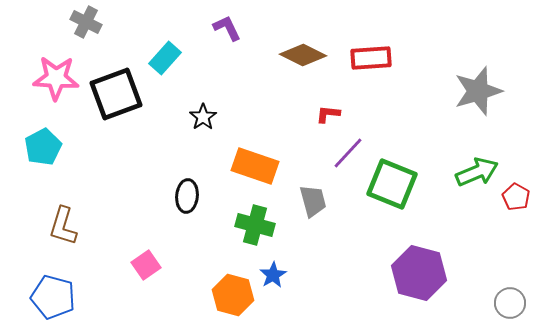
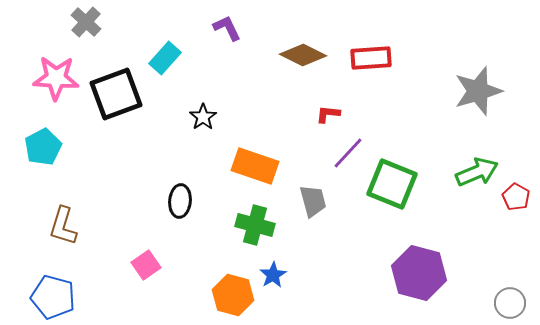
gray cross: rotated 16 degrees clockwise
black ellipse: moved 7 px left, 5 px down
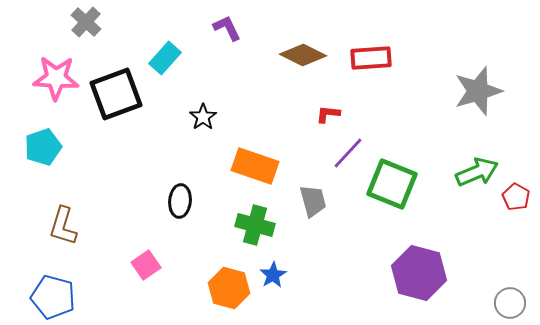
cyan pentagon: rotated 9 degrees clockwise
orange hexagon: moved 4 px left, 7 px up
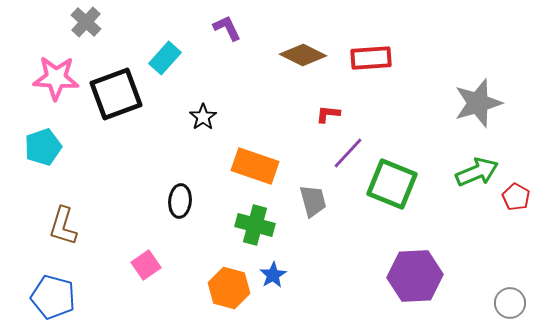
gray star: moved 12 px down
purple hexagon: moved 4 px left, 3 px down; rotated 18 degrees counterclockwise
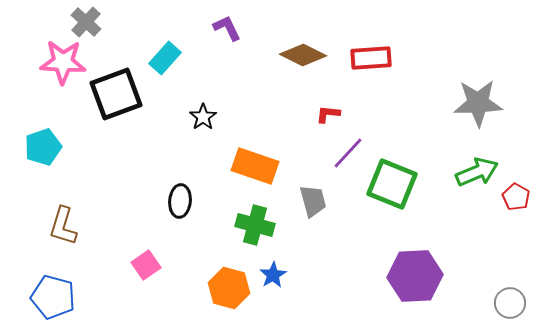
pink star: moved 7 px right, 16 px up
gray star: rotated 15 degrees clockwise
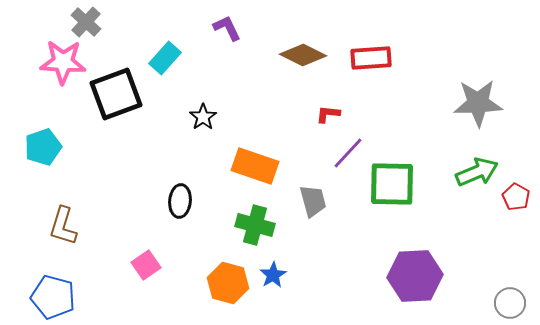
green square: rotated 21 degrees counterclockwise
orange hexagon: moved 1 px left, 5 px up
